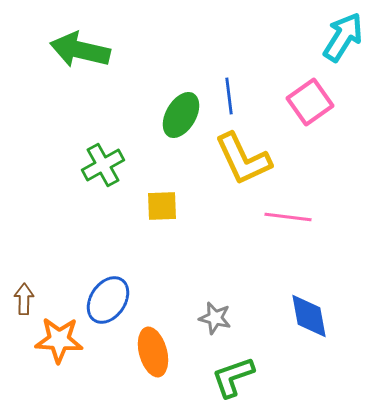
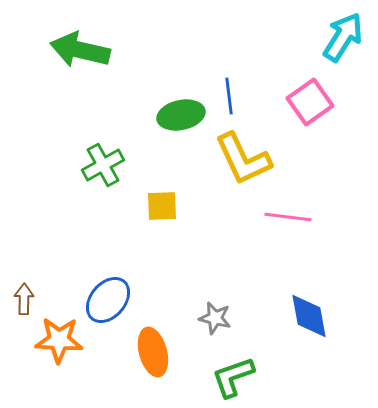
green ellipse: rotated 48 degrees clockwise
blue ellipse: rotated 6 degrees clockwise
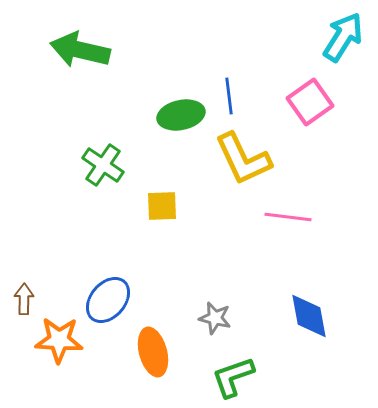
green cross: rotated 27 degrees counterclockwise
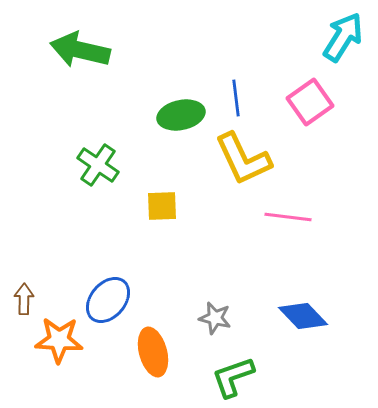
blue line: moved 7 px right, 2 px down
green cross: moved 5 px left
blue diamond: moved 6 px left; rotated 33 degrees counterclockwise
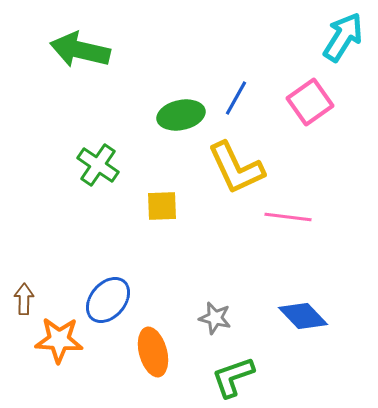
blue line: rotated 36 degrees clockwise
yellow L-shape: moved 7 px left, 9 px down
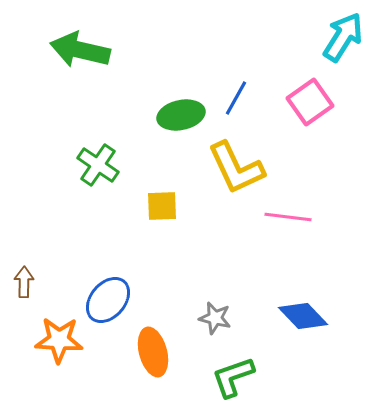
brown arrow: moved 17 px up
